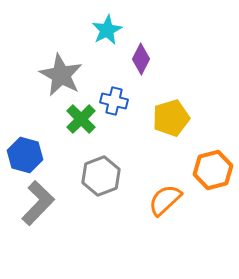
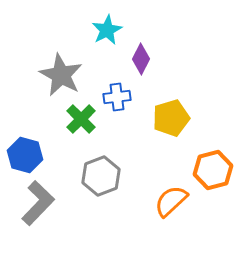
blue cross: moved 3 px right, 4 px up; rotated 20 degrees counterclockwise
orange semicircle: moved 6 px right, 1 px down
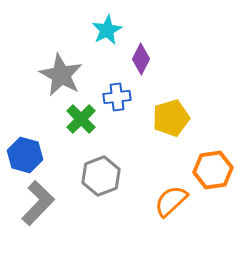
orange hexagon: rotated 6 degrees clockwise
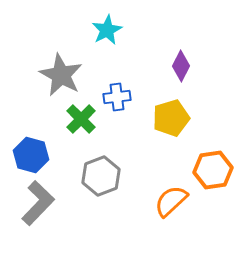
purple diamond: moved 40 px right, 7 px down
blue hexagon: moved 6 px right
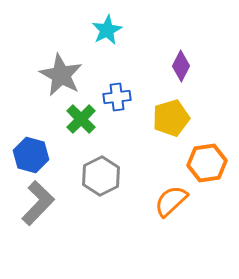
orange hexagon: moved 6 px left, 7 px up
gray hexagon: rotated 6 degrees counterclockwise
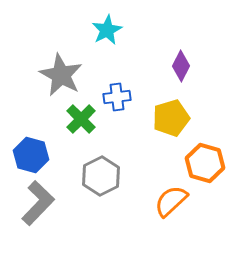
orange hexagon: moved 2 px left; rotated 24 degrees clockwise
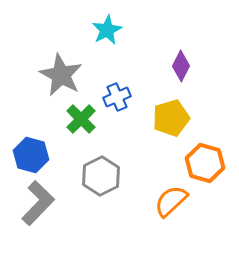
blue cross: rotated 16 degrees counterclockwise
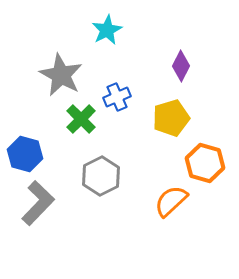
blue hexagon: moved 6 px left, 1 px up
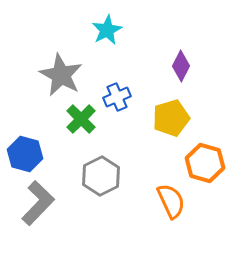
orange semicircle: rotated 108 degrees clockwise
